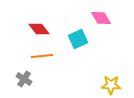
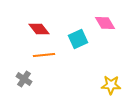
pink diamond: moved 4 px right, 5 px down
orange line: moved 2 px right, 1 px up
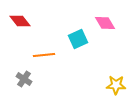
red diamond: moved 19 px left, 8 px up
yellow star: moved 5 px right
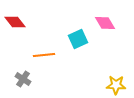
red diamond: moved 5 px left, 1 px down
gray cross: moved 1 px left
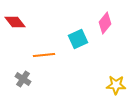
pink diamond: rotated 70 degrees clockwise
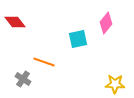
pink diamond: moved 1 px right
cyan square: rotated 12 degrees clockwise
orange line: moved 7 px down; rotated 25 degrees clockwise
yellow star: moved 1 px left, 1 px up
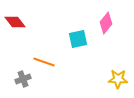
gray cross: rotated 35 degrees clockwise
yellow star: moved 3 px right, 5 px up
